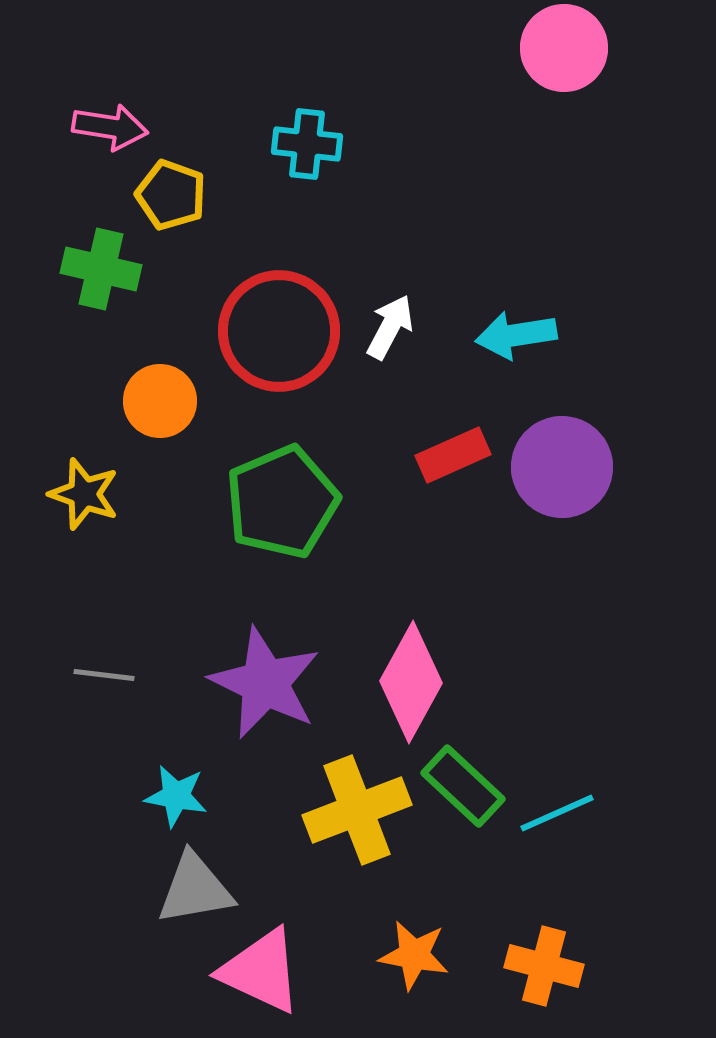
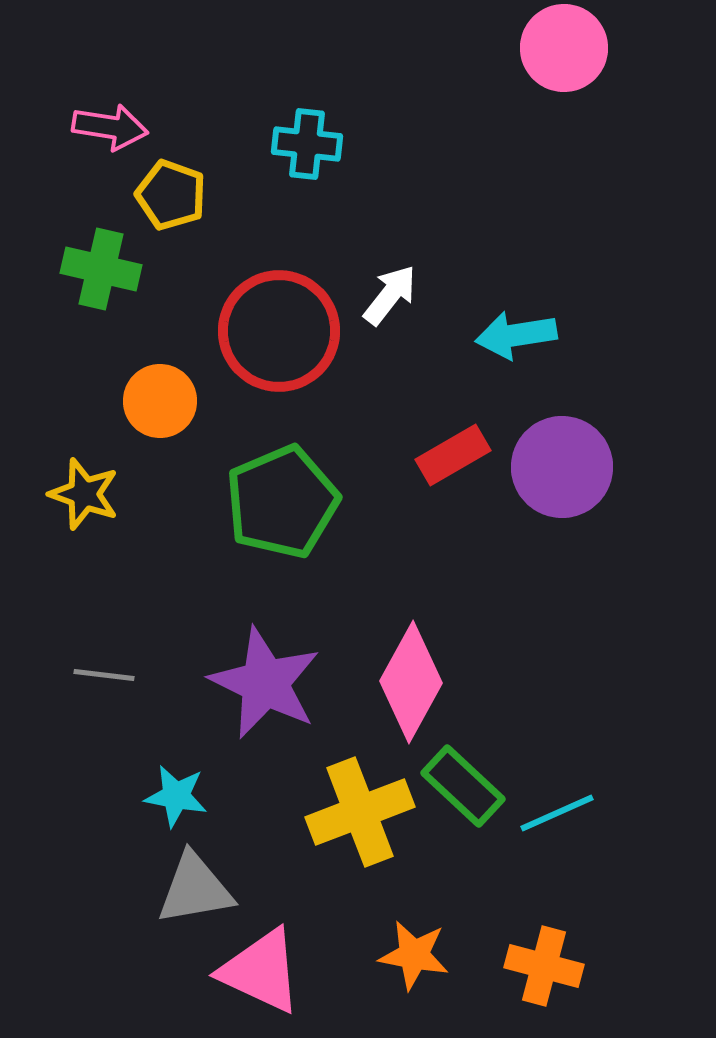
white arrow: moved 32 px up; rotated 10 degrees clockwise
red rectangle: rotated 6 degrees counterclockwise
yellow cross: moved 3 px right, 2 px down
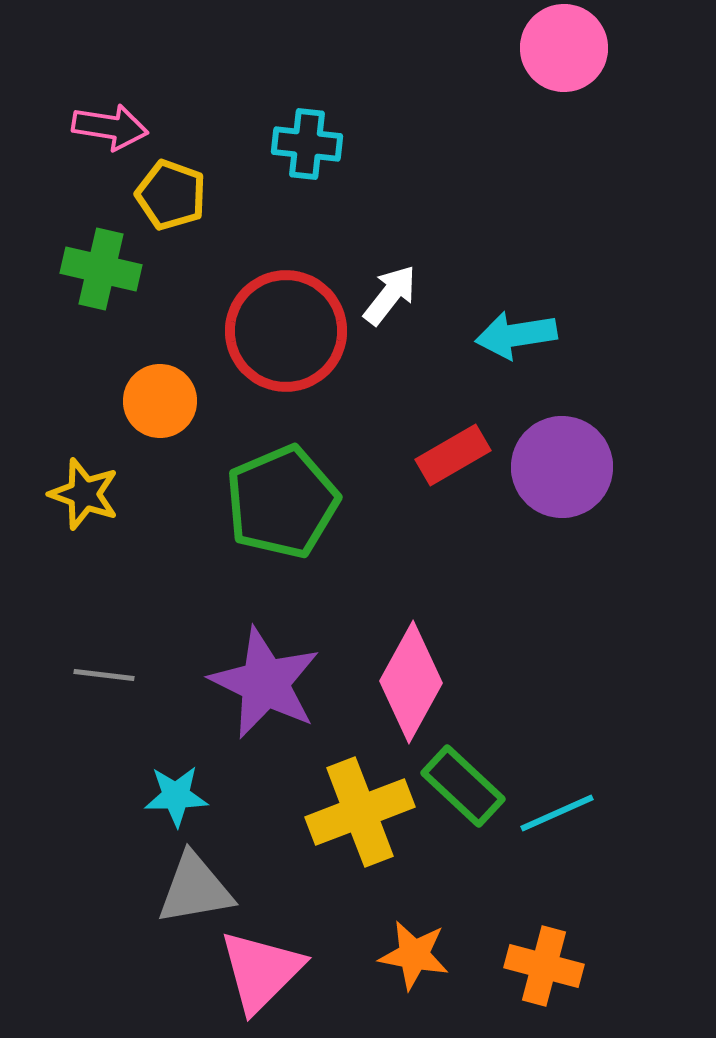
red circle: moved 7 px right
cyan star: rotated 12 degrees counterclockwise
pink triangle: rotated 50 degrees clockwise
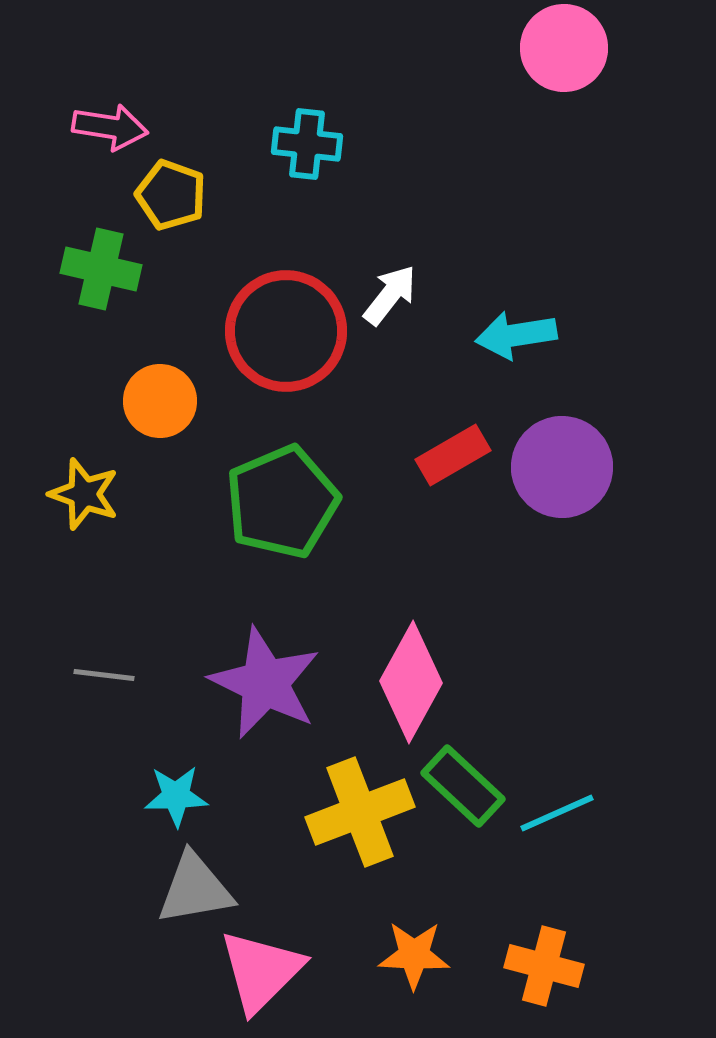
orange star: rotated 8 degrees counterclockwise
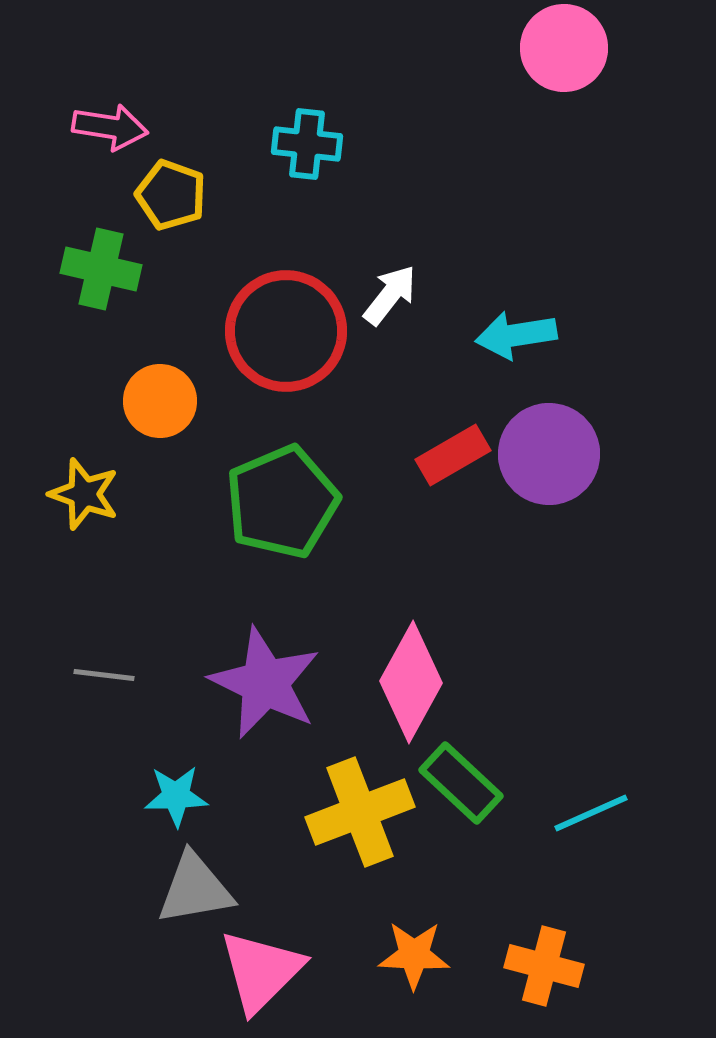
purple circle: moved 13 px left, 13 px up
green rectangle: moved 2 px left, 3 px up
cyan line: moved 34 px right
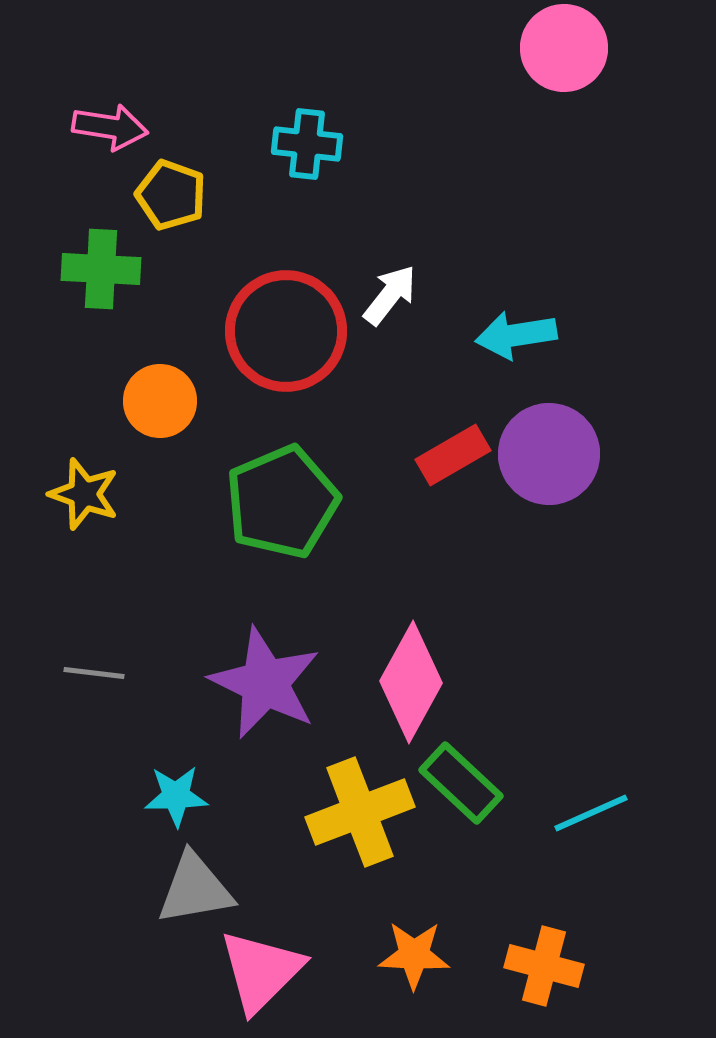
green cross: rotated 10 degrees counterclockwise
gray line: moved 10 px left, 2 px up
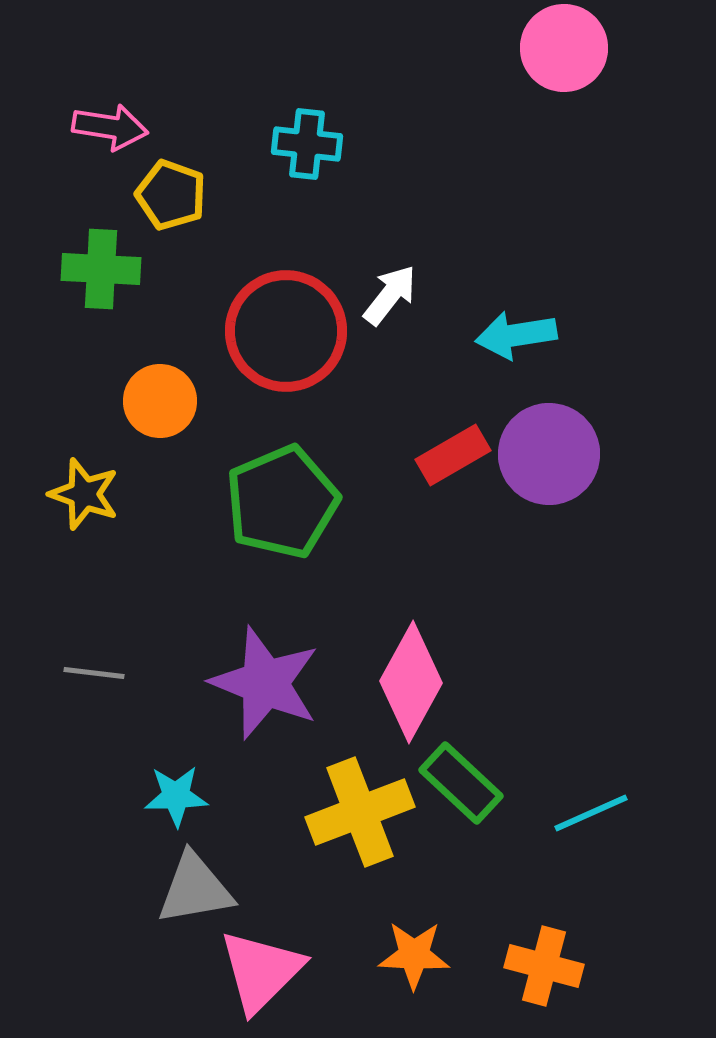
purple star: rotated 4 degrees counterclockwise
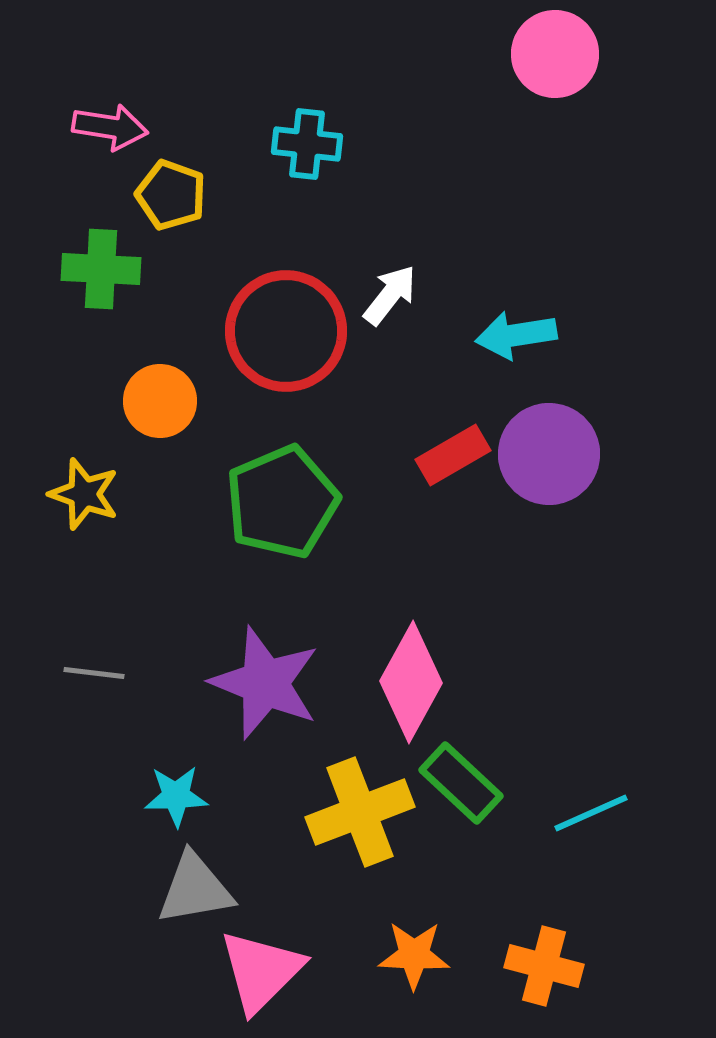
pink circle: moved 9 px left, 6 px down
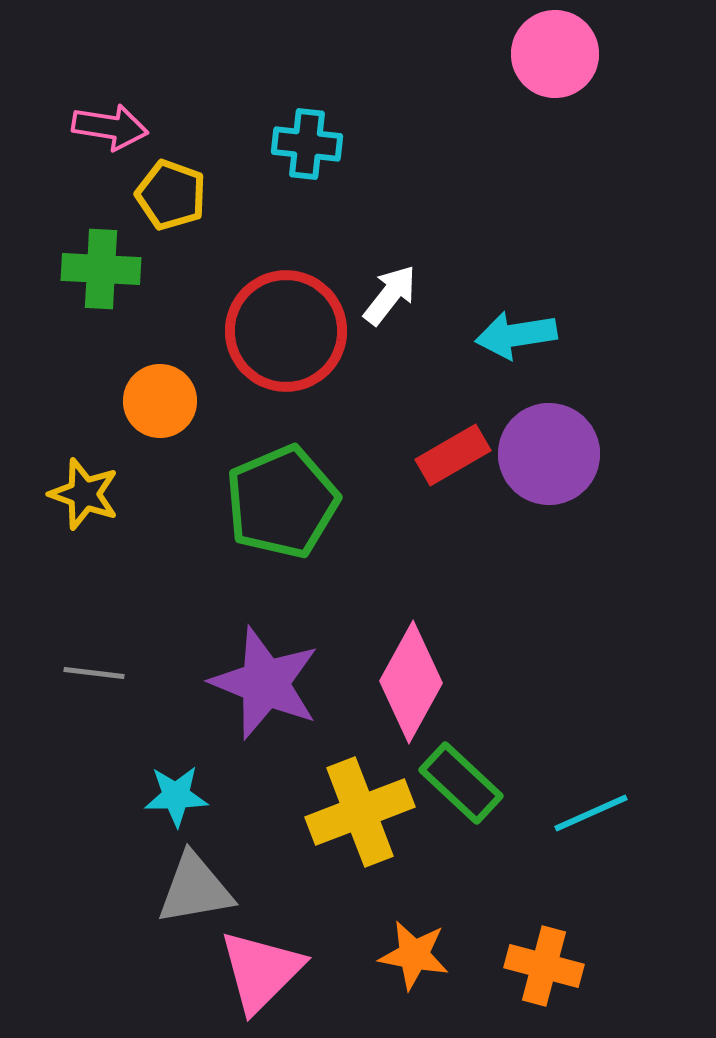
orange star: rotated 8 degrees clockwise
